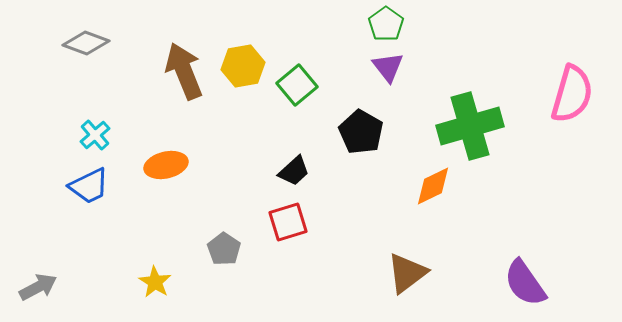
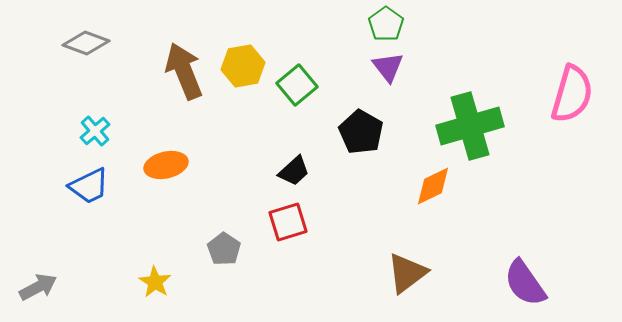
cyan cross: moved 4 px up
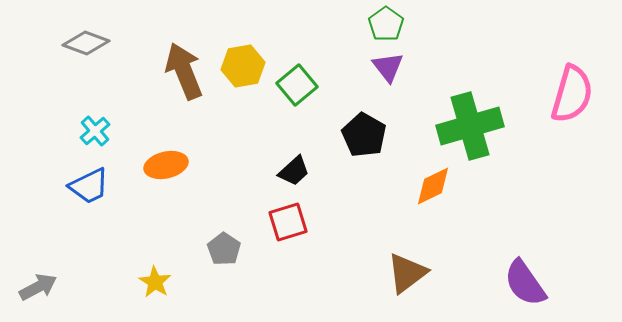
black pentagon: moved 3 px right, 3 px down
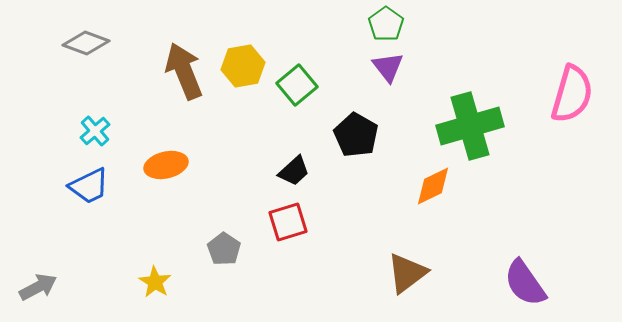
black pentagon: moved 8 px left
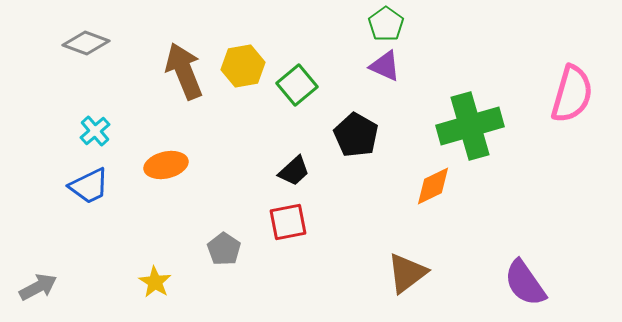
purple triangle: moved 3 px left, 1 px up; rotated 28 degrees counterclockwise
red square: rotated 6 degrees clockwise
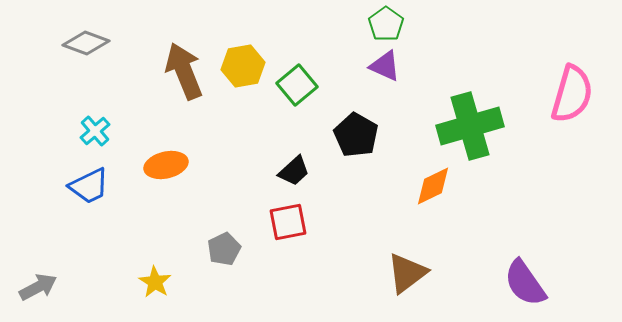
gray pentagon: rotated 12 degrees clockwise
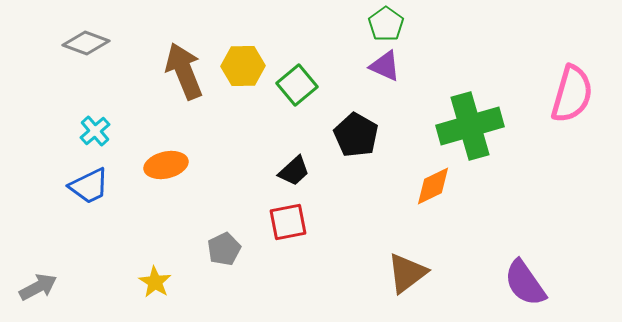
yellow hexagon: rotated 9 degrees clockwise
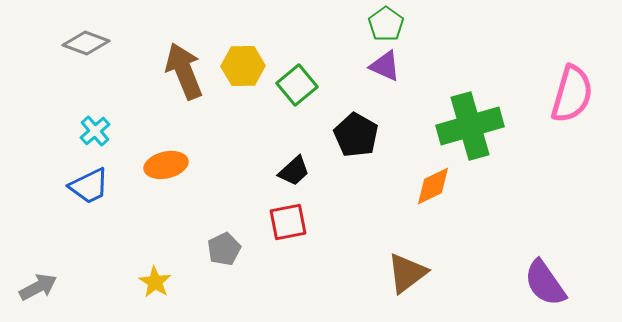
purple semicircle: moved 20 px right
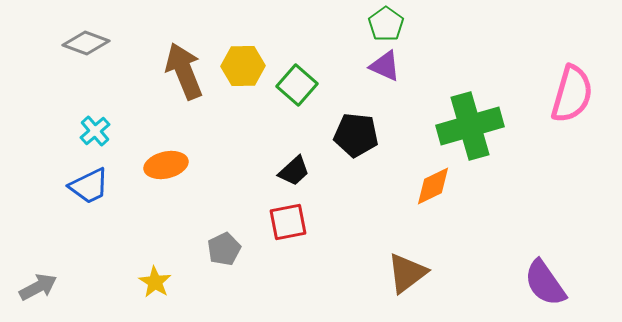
green square: rotated 9 degrees counterclockwise
black pentagon: rotated 24 degrees counterclockwise
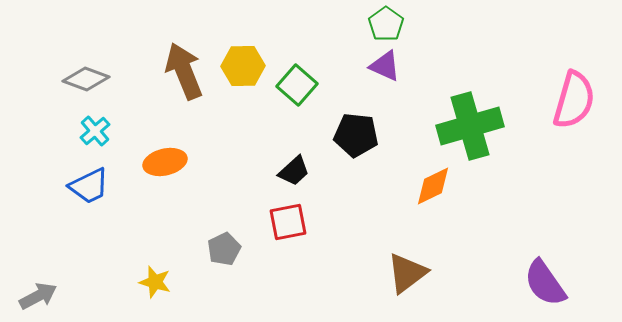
gray diamond: moved 36 px down
pink semicircle: moved 2 px right, 6 px down
orange ellipse: moved 1 px left, 3 px up
yellow star: rotated 16 degrees counterclockwise
gray arrow: moved 9 px down
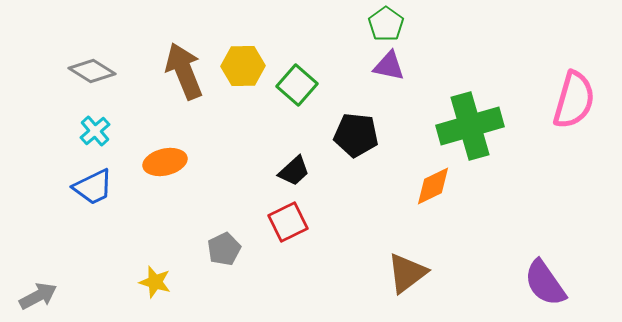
purple triangle: moved 4 px right; rotated 12 degrees counterclockwise
gray diamond: moved 6 px right, 8 px up; rotated 12 degrees clockwise
blue trapezoid: moved 4 px right, 1 px down
red square: rotated 15 degrees counterclockwise
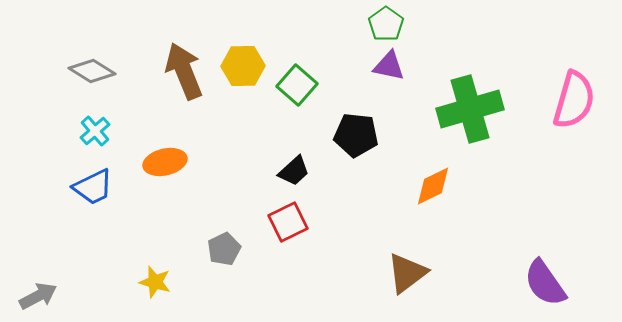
green cross: moved 17 px up
